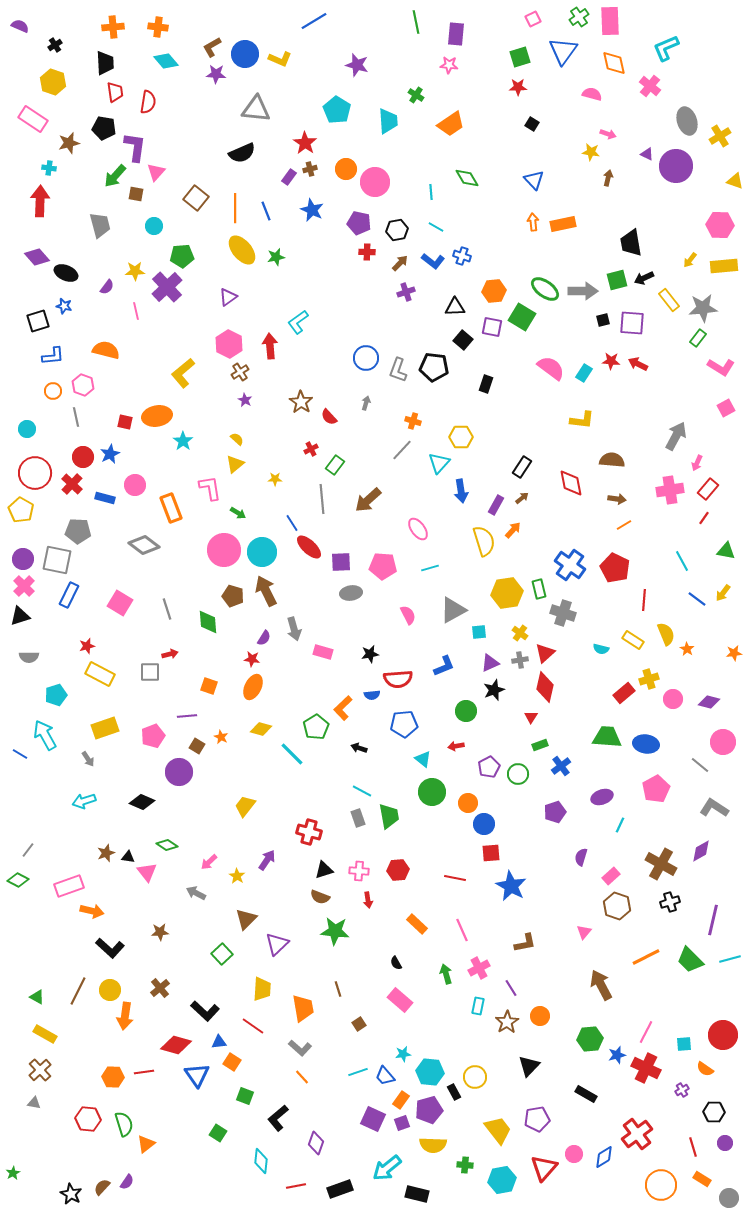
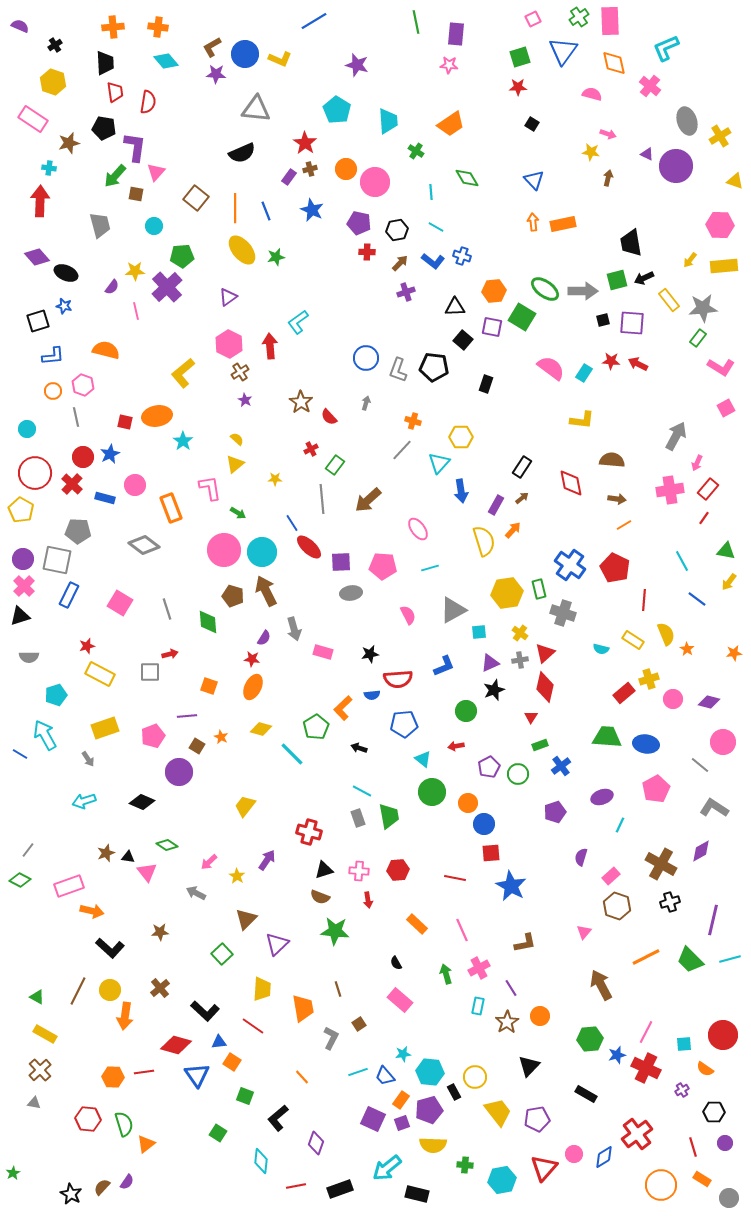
green cross at (416, 95): moved 56 px down
purple semicircle at (107, 287): moved 5 px right
yellow arrow at (723, 593): moved 6 px right, 11 px up
green diamond at (18, 880): moved 2 px right
gray L-shape at (300, 1048): moved 31 px right, 10 px up; rotated 105 degrees counterclockwise
yellow trapezoid at (498, 1130): moved 18 px up
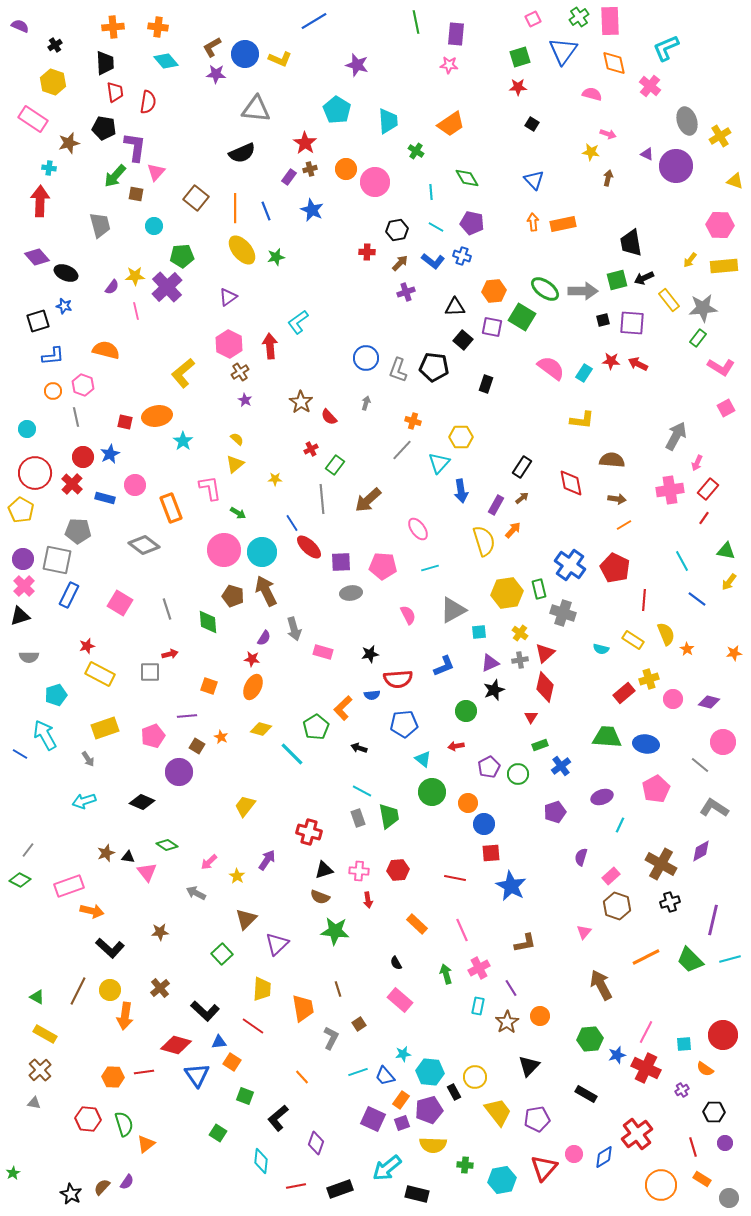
purple pentagon at (359, 223): moved 113 px right
yellow star at (135, 271): moved 5 px down
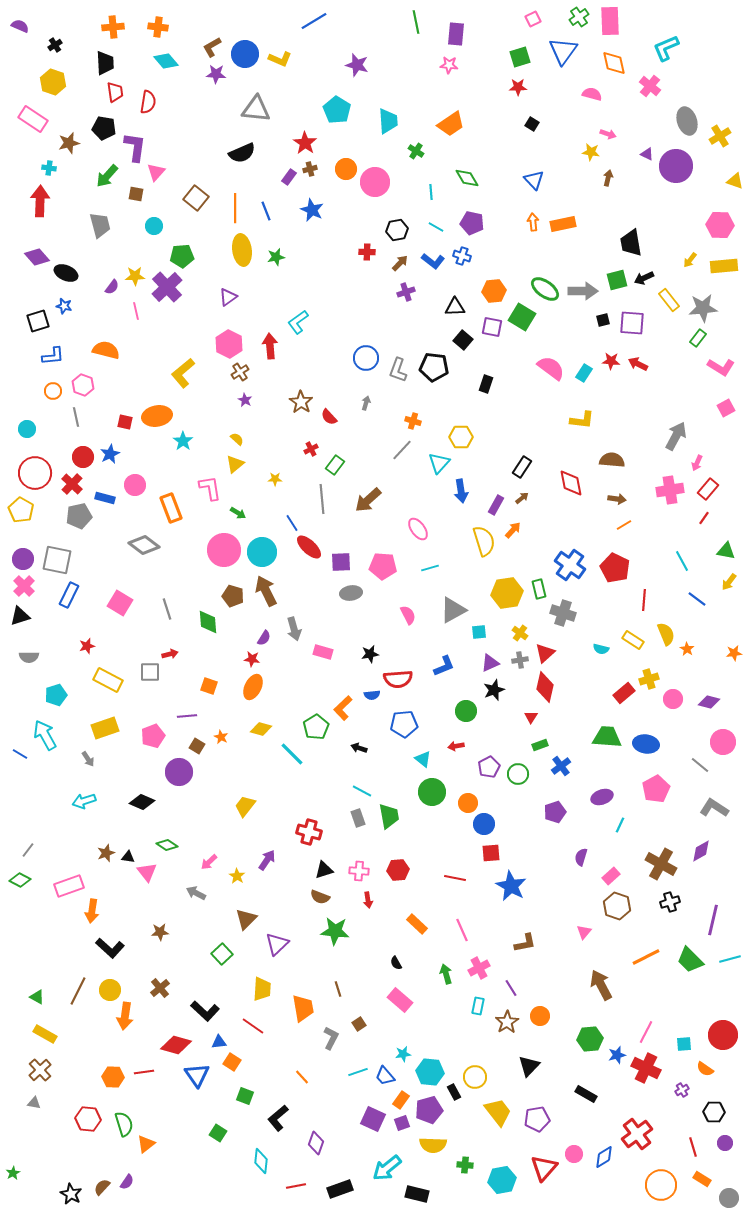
green arrow at (115, 176): moved 8 px left
yellow ellipse at (242, 250): rotated 32 degrees clockwise
gray pentagon at (78, 531): moved 1 px right, 15 px up; rotated 15 degrees counterclockwise
yellow rectangle at (100, 674): moved 8 px right, 6 px down
orange arrow at (92, 911): rotated 85 degrees clockwise
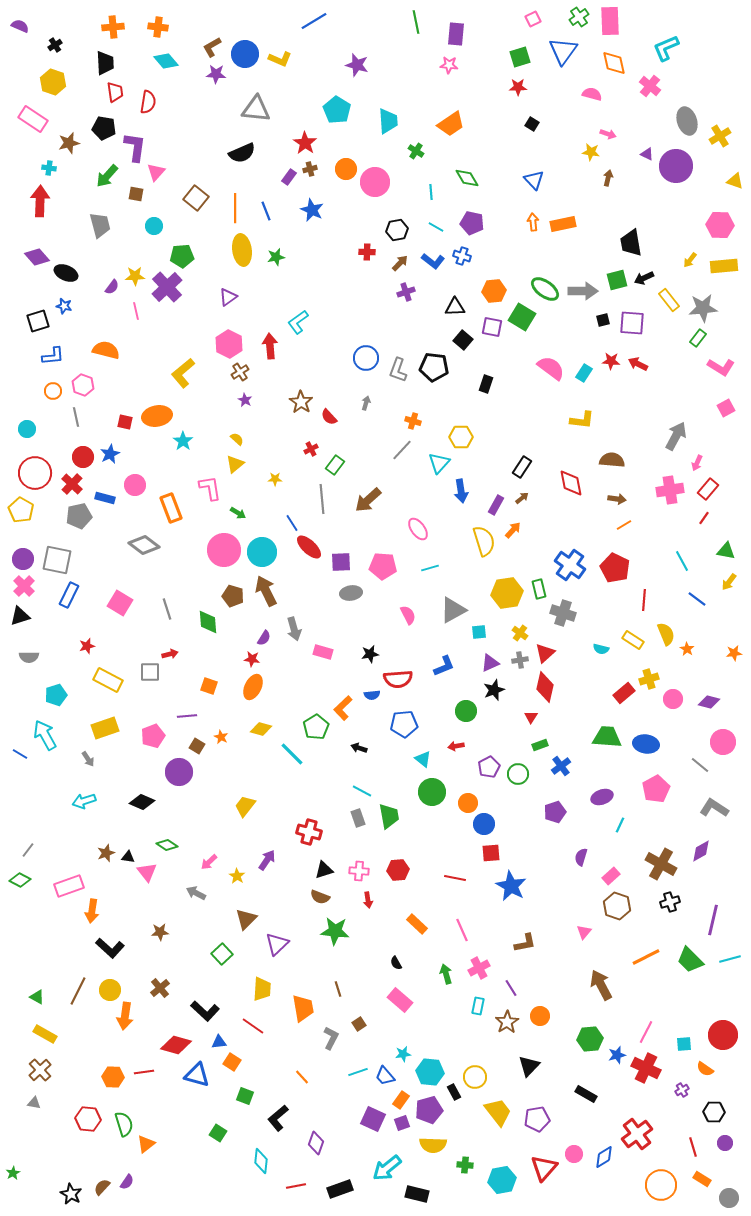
blue triangle at (197, 1075): rotated 40 degrees counterclockwise
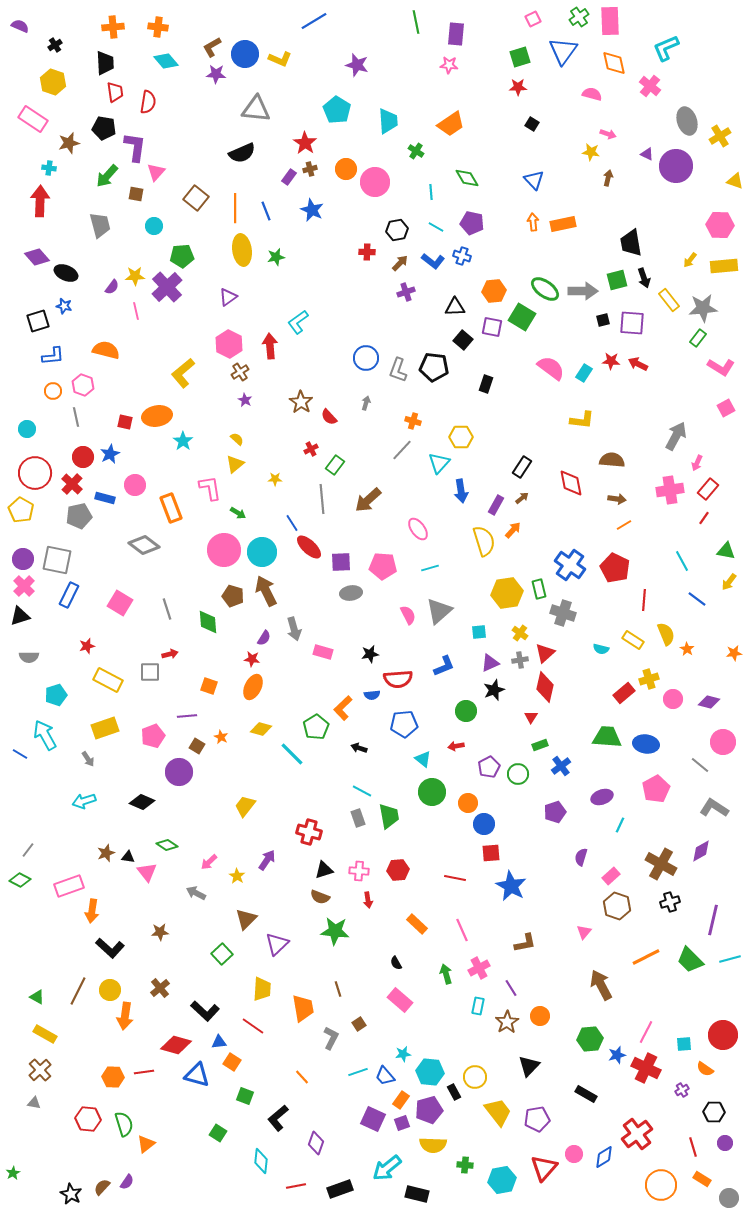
black arrow at (644, 278): rotated 84 degrees counterclockwise
gray triangle at (453, 610): moved 14 px left, 1 px down; rotated 12 degrees counterclockwise
